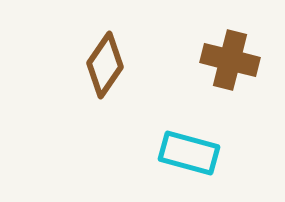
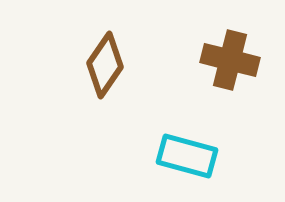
cyan rectangle: moved 2 px left, 3 px down
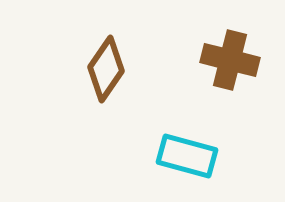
brown diamond: moved 1 px right, 4 px down
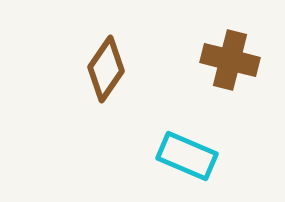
cyan rectangle: rotated 8 degrees clockwise
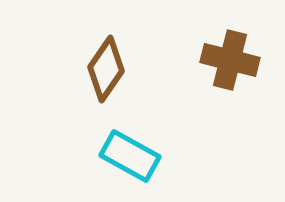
cyan rectangle: moved 57 px left; rotated 6 degrees clockwise
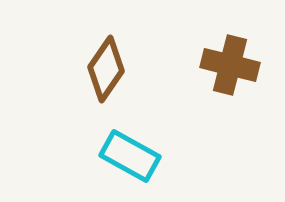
brown cross: moved 5 px down
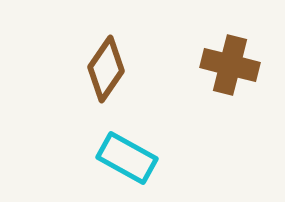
cyan rectangle: moved 3 px left, 2 px down
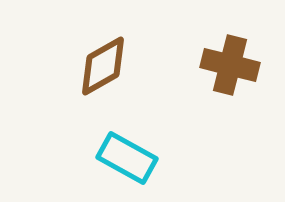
brown diamond: moved 3 px left, 3 px up; rotated 26 degrees clockwise
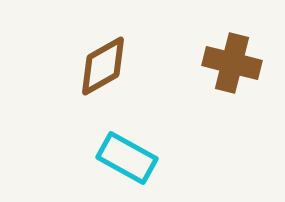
brown cross: moved 2 px right, 2 px up
